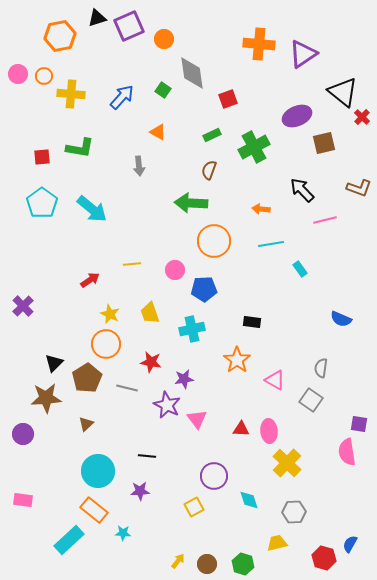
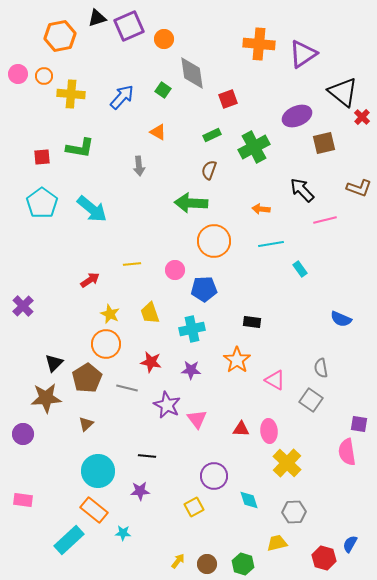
gray semicircle at (321, 368): rotated 18 degrees counterclockwise
purple star at (184, 379): moved 7 px right, 9 px up; rotated 12 degrees clockwise
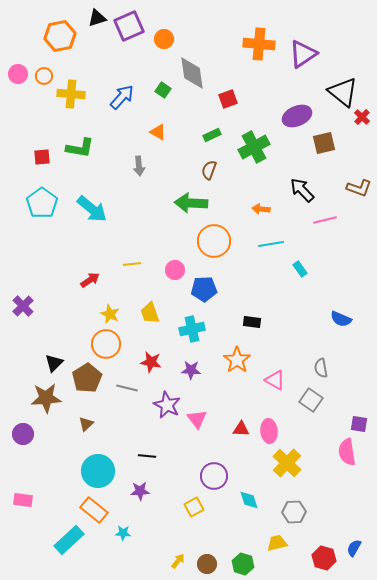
blue semicircle at (350, 544): moved 4 px right, 4 px down
